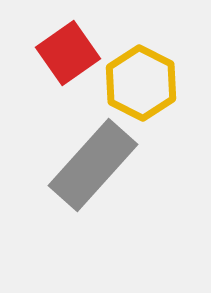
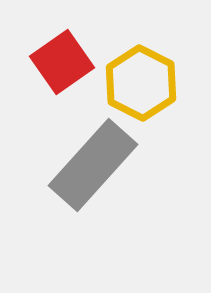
red square: moved 6 px left, 9 px down
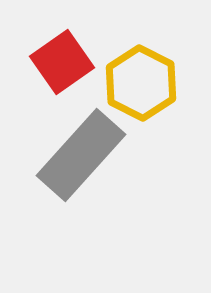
gray rectangle: moved 12 px left, 10 px up
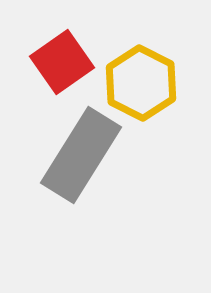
gray rectangle: rotated 10 degrees counterclockwise
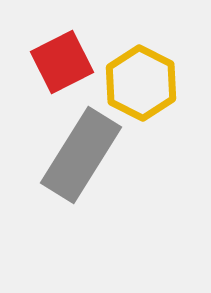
red square: rotated 8 degrees clockwise
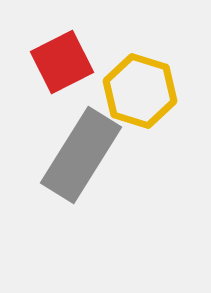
yellow hexagon: moved 1 px left, 8 px down; rotated 10 degrees counterclockwise
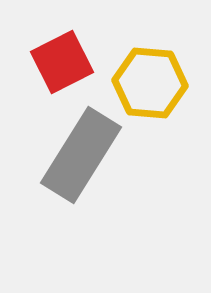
yellow hexagon: moved 10 px right, 8 px up; rotated 12 degrees counterclockwise
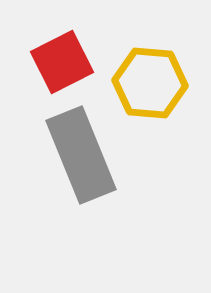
gray rectangle: rotated 54 degrees counterclockwise
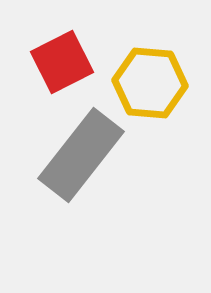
gray rectangle: rotated 60 degrees clockwise
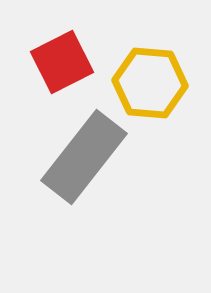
gray rectangle: moved 3 px right, 2 px down
